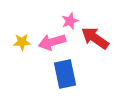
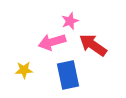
red arrow: moved 2 px left, 7 px down
yellow star: moved 2 px right, 28 px down
blue rectangle: moved 3 px right, 1 px down
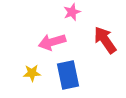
pink star: moved 2 px right, 9 px up
red arrow: moved 12 px right, 5 px up; rotated 20 degrees clockwise
yellow star: moved 8 px right, 3 px down
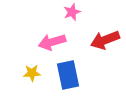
red arrow: rotated 76 degrees counterclockwise
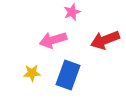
pink arrow: moved 1 px right, 2 px up
blue rectangle: rotated 32 degrees clockwise
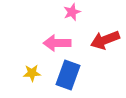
pink arrow: moved 4 px right, 3 px down; rotated 16 degrees clockwise
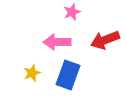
pink arrow: moved 1 px up
yellow star: rotated 18 degrees counterclockwise
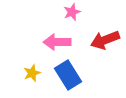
blue rectangle: rotated 52 degrees counterclockwise
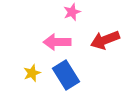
blue rectangle: moved 2 px left
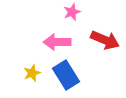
red arrow: rotated 136 degrees counterclockwise
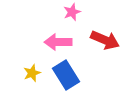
pink arrow: moved 1 px right
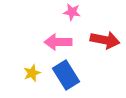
pink star: rotated 30 degrees clockwise
red arrow: rotated 12 degrees counterclockwise
